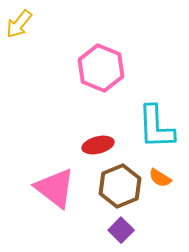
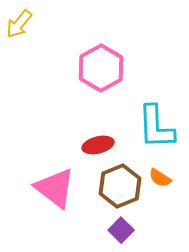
pink hexagon: rotated 9 degrees clockwise
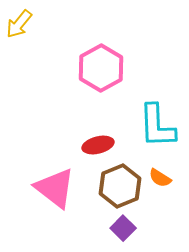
cyan L-shape: moved 1 px right, 1 px up
purple square: moved 2 px right, 2 px up
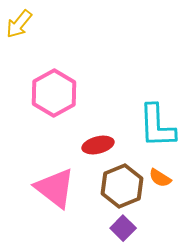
pink hexagon: moved 47 px left, 25 px down
brown hexagon: moved 2 px right
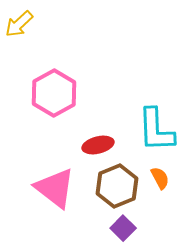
yellow arrow: rotated 8 degrees clockwise
cyan L-shape: moved 1 px left, 4 px down
orange semicircle: rotated 150 degrees counterclockwise
brown hexagon: moved 5 px left
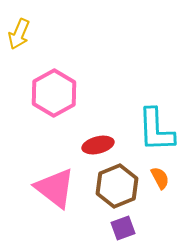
yellow arrow: moved 10 px down; rotated 24 degrees counterclockwise
purple square: rotated 25 degrees clockwise
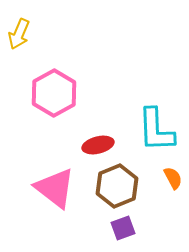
orange semicircle: moved 13 px right
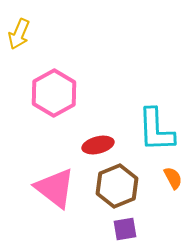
purple square: moved 2 px right, 1 px down; rotated 10 degrees clockwise
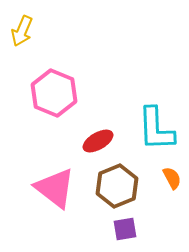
yellow arrow: moved 3 px right, 3 px up
pink hexagon: rotated 9 degrees counterclockwise
cyan L-shape: moved 1 px up
red ellipse: moved 4 px up; rotated 16 degrees counterclockwise
orange semicircle: moved 1 px left
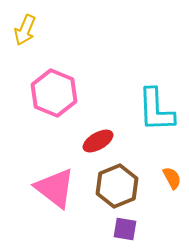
yellow arrow: moved 3 px right, 1 px up
cyan L-shape: moved 19 px up
purple square: rotated 20 degrees clockwise
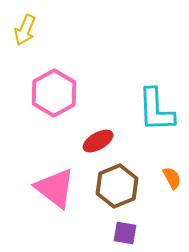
pink hexagon: rotated 9 degrees clockwise
purple square: moved 4 px down
